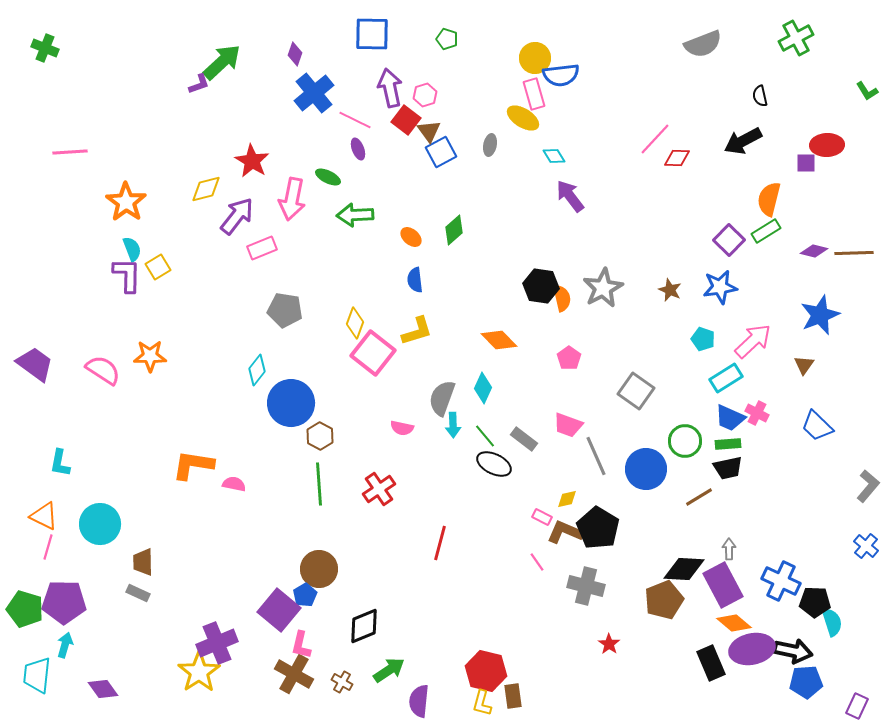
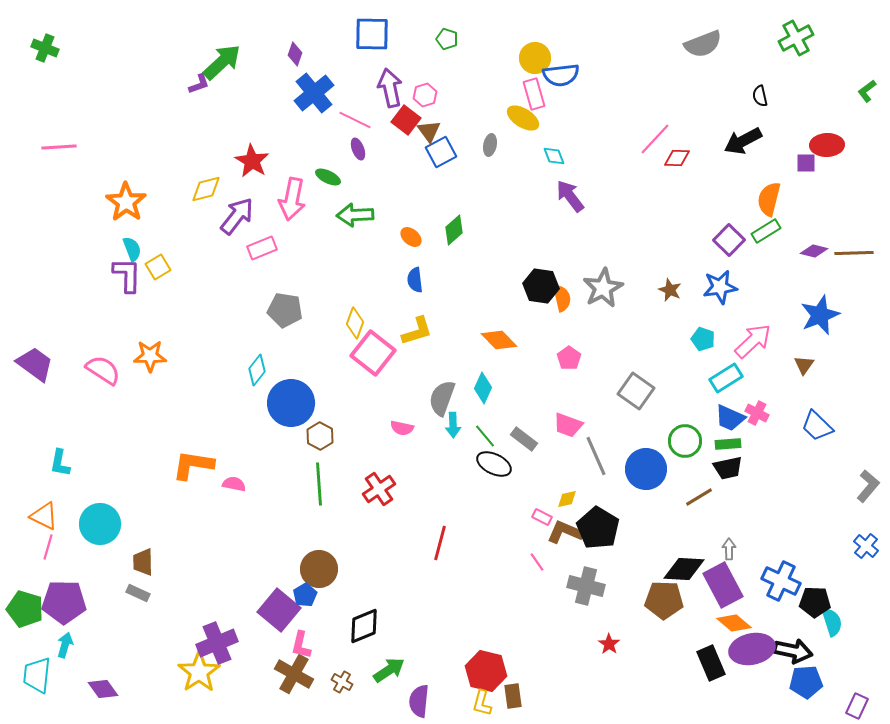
green L-shape at (867, 91): rotated 85 degrees clockwise
pink line at (70, 152): moved 11 px left, 5 px up
cyan diamond at (554, 156): rotated 10 degrees clockwise
brown pentagon at (664, 600): rotated 24 degrees clockwise
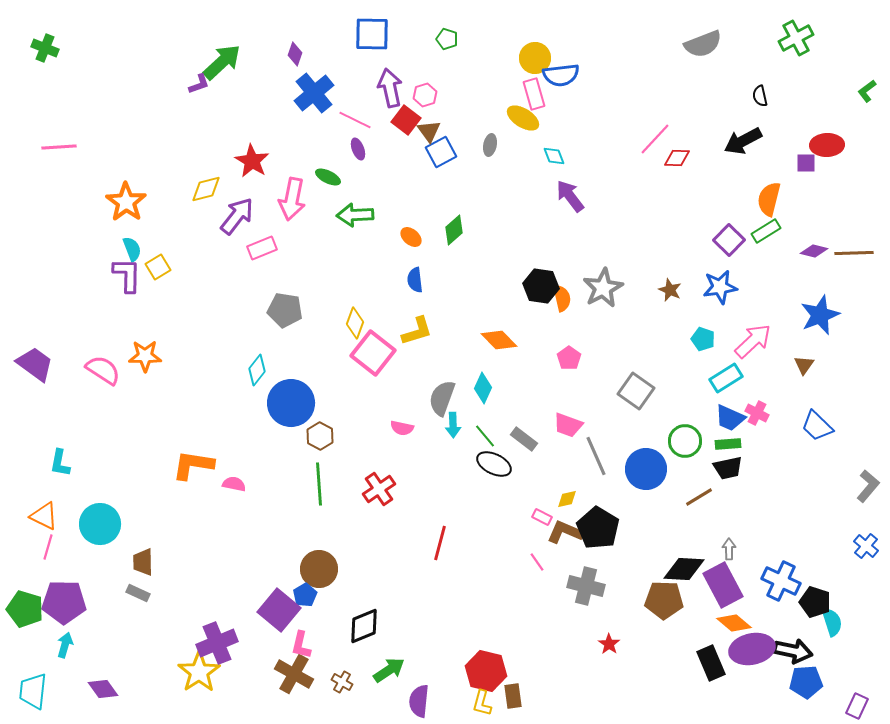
orange star at (150, 356): moved 5 px left
black pentagon at (815, 602): rotated 16 degrees clockwise
cyan trapezoid at (37, 675): moved 4 px left, 16 px down
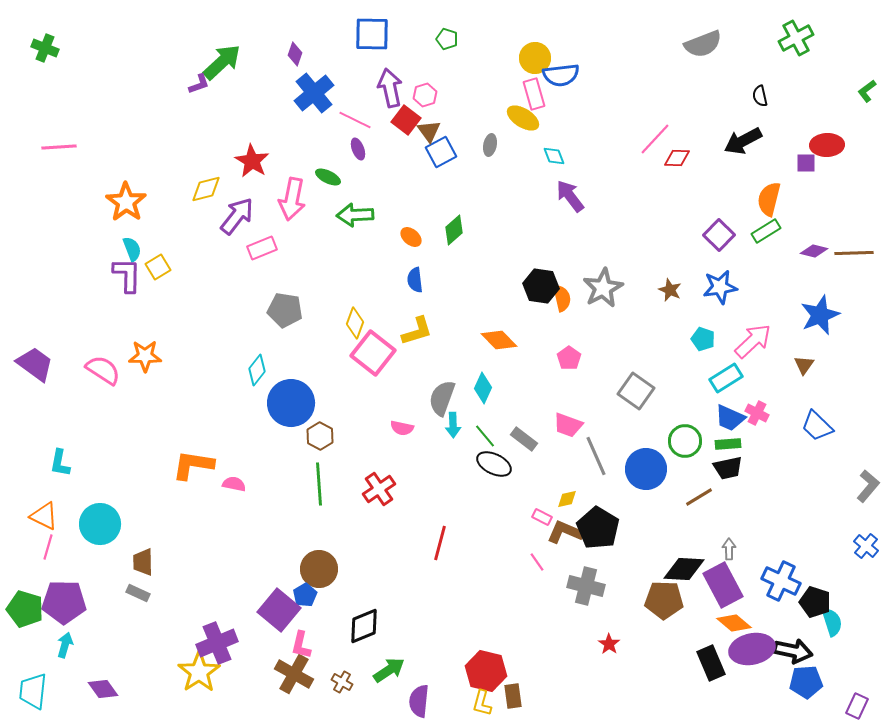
purple square at (729, 240): moved 10 px left, 5 px up
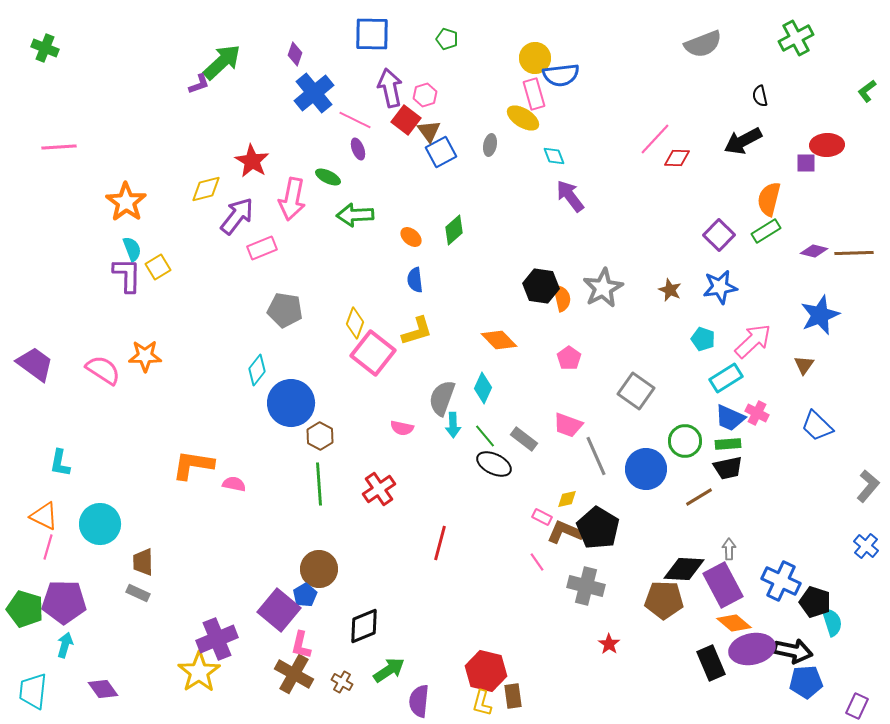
purple cross at (217, 643): moved 4 px up
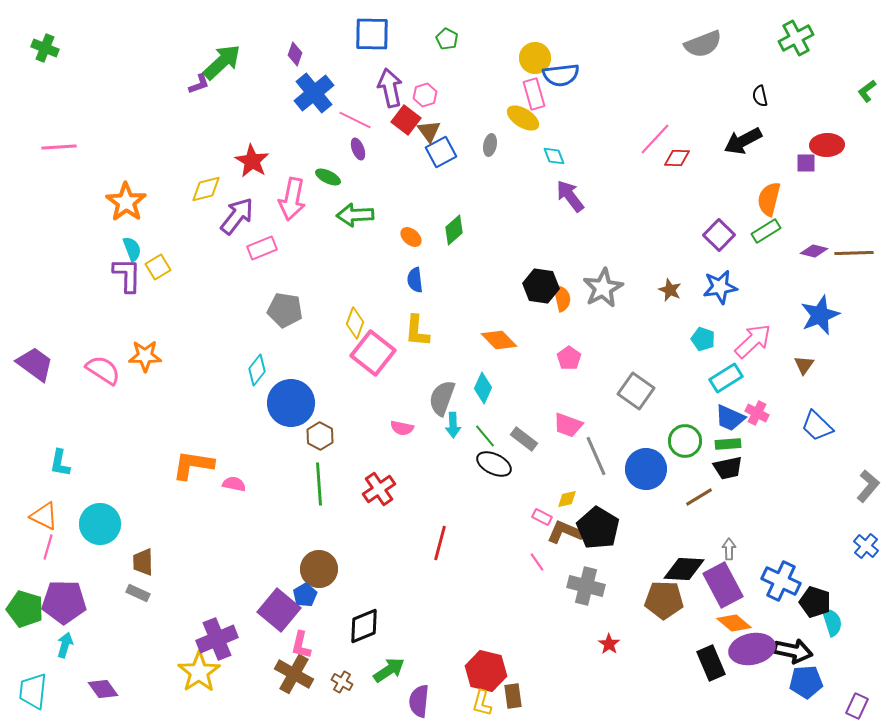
green pentagon at (447, 39): rotated 10 degrees clockwise
yellow L-shape at (417, 331): rotated 112 degrees clockwise
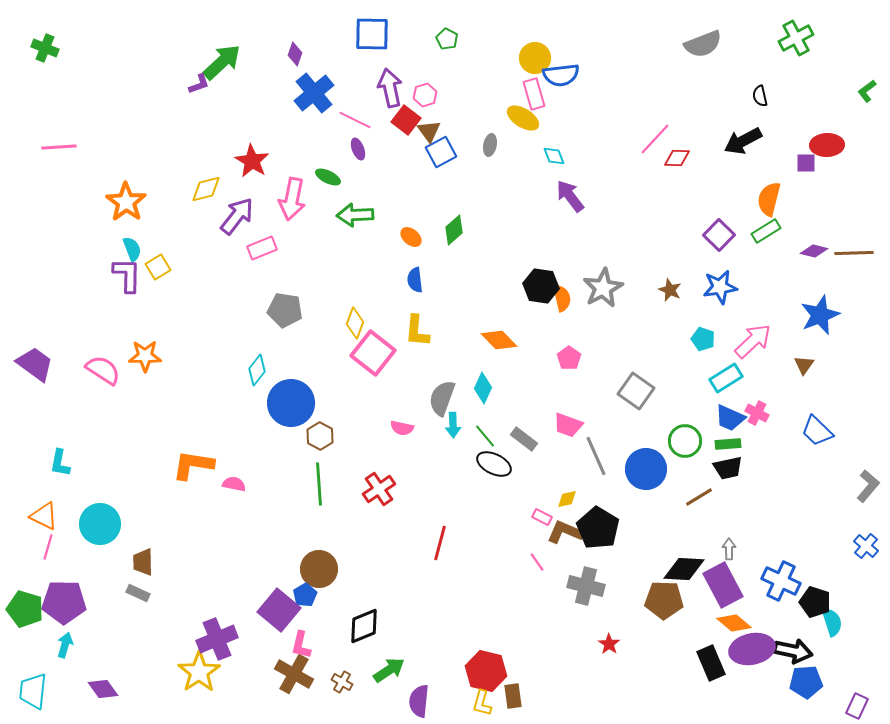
blue trapezoid at (817, 426): moved 5 px down
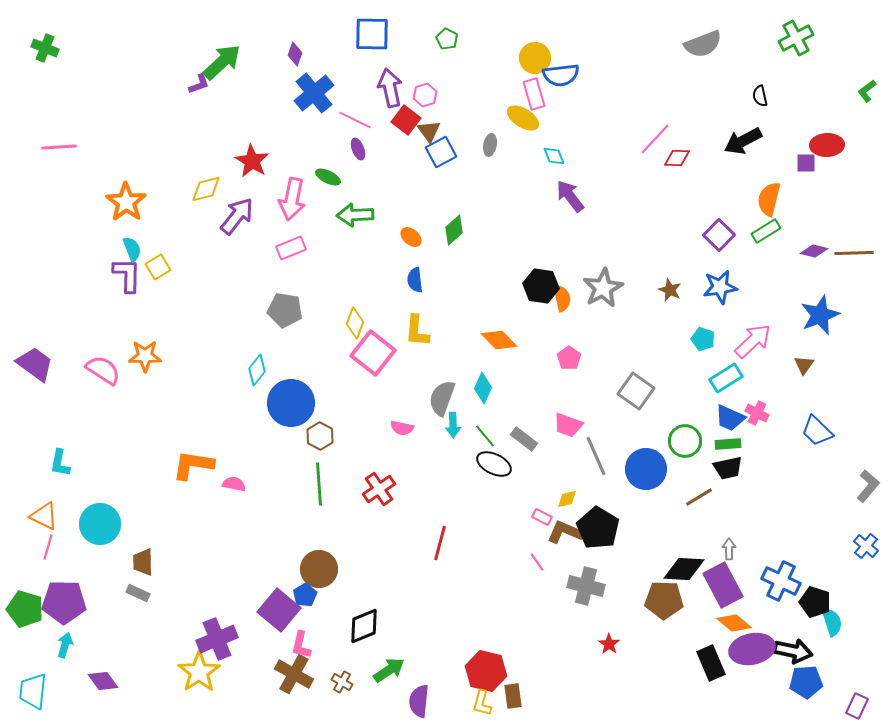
pink rectangle at (262, 248): moved 29 px right
purple diamond at (103, 689): moved 8 px up
